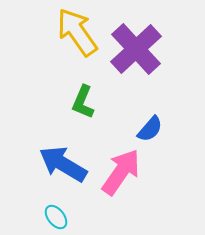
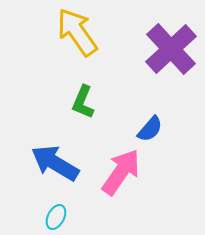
purple cross: moved 35 px right
blue arrow: moved 8 px left, 1 px up
cyan ellipse: rotated 65 degrees clockwise
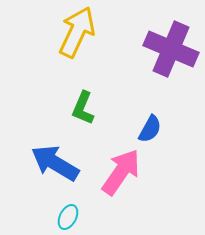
yellow arrow: rotated 60 degrees clockwise
purple cross: rotated 24 degrees counterclockwise
green L-shape: moved 6 px down
blue semicircle: rotated 12 degrees counterclockwise
cyan ellipse: moved 12 px right
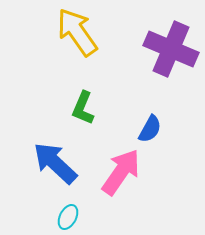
yellow arrow: rotated 60 degrees counterclockwise
blue arrow: rotated 12 degrees clockwise
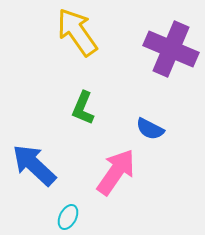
blue semicircle: rotated 88 degrees clockwise
blue arrow: moved 21 px left, 2 px down
pink arrow: moved 5 px left
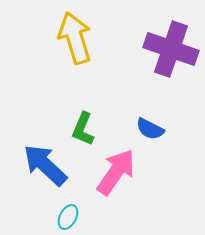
yellow arrow: moved 2 px left, 6 px down; rotated 18 degrees clockwise
purple cross: rotated 4 degrees counterclockwise
green L-shape: moved 21 px down
blue arrow: moved 11 px right
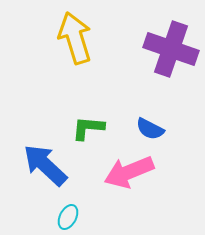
green L-shape: moved 5 px right, 1 px up; rotated 72 degrees clockwise
pink arrow: moved 13 px right; rotated 147 degrees counterclockwise
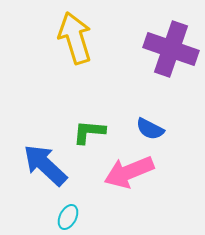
green L-shape: moved 1 px right, 4 px down
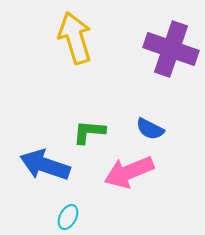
blue arrow: rotated 24 degrees counterclockwise
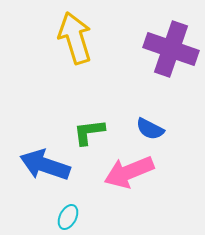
green L-shape: rotated 12 degrees counterclockwise
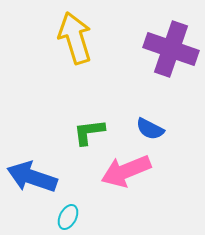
blue arrow: moved 13 px left, 12 px down
pink arrow: moved 3 px left, 1 px up
